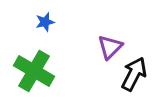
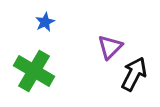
blue star: rotated 12 degrees counterclockwise
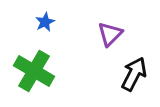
purple triangle: moved 13 px up
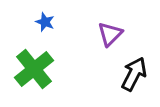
blue star: rotated 24 degrees counterclockwise
green cross: moved 2 px up; rotated 21 degrees clockwise
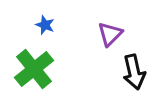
blue star: moved 3 px down
black arrow: moved 2 px up; rotated 140 degrees clockwise
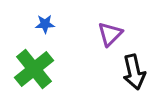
blue star: moved 1 px up; rotated 24 degrees counterclockwise
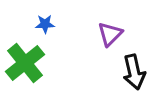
green cross: moved 9 px left, 6 px up
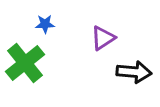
purple triangle: moved 7 px left, 4 px down; rotated 12 degrees clockwise
black arrow: rotated 72 degrees counterclockwise
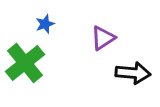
blue star: rotated 18 degrees counterclockwise
black arrow: moved 1 px left, 1 px down
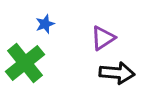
black arrow: moved 16 px left
